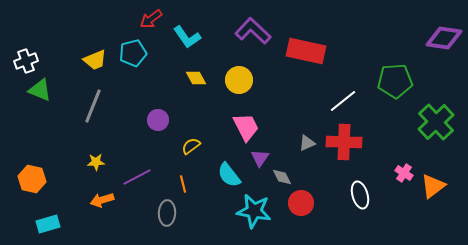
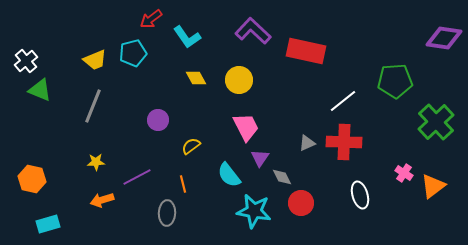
white cross: rotated 20 degrees counterclockwise
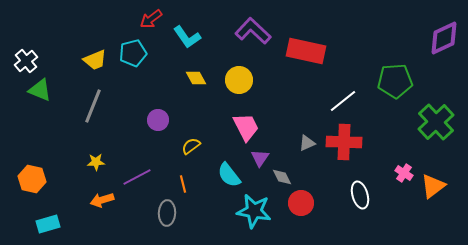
purple diamond: rotated 33 degrees counterclockwise
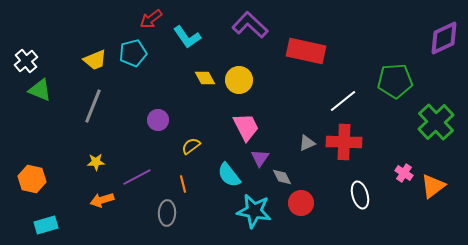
purple L-shape: moved 3 px left, 6 px up
yellow diamond: moved 9 px right
cyan rectangle: moved 2 px left, 1 px down
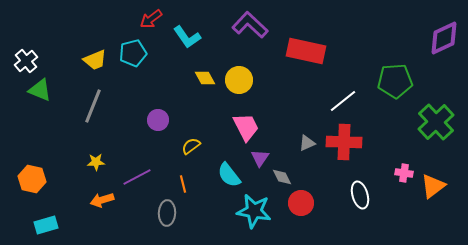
pink cross: rotated 24 degrees counterclockwise
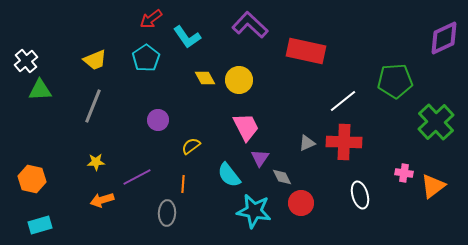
cyan pentagon: moved 13 px right, 5 px down; rotated 20 degrees counterclockwise
green triangle: rotated 25 degrees counterclockwise
orange line: rotated 18 degrees clockwise
cyan rectangle: moved 6 px left
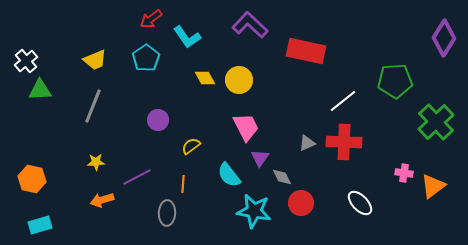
purple diamond: rotated 33 degrees counterclockwise
white ellipse: moved 8 px down; rotated 28 degrees counterclockwise
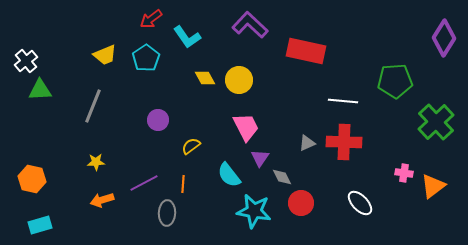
yellow trapezoid: moved 10 px right, 5 px up
white line: rotated 44 degrees clockwise
purple line: moved 7 px right, 6 px down
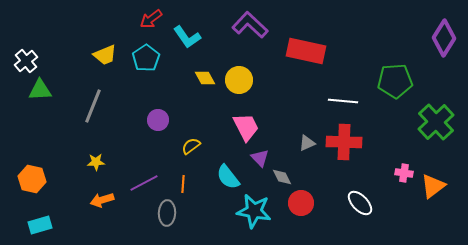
purple triangle: rotated 18 degrees counterclockwise
cyan semicircle: moved 1 px left, 2 px down
